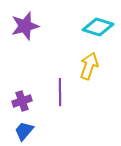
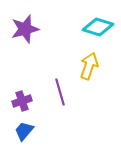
purple star: moved 3 px down
purple line: rotated 16 degrees counterclockwise
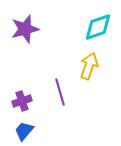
cyan diamond: rotated 36 degrees counterclockwise
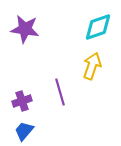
purple star: rotated 24 degrees clockwise
yellow arrow: moved 3 px right
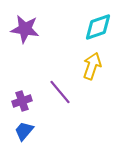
purple line: rotated 24 degrees counterclockwise
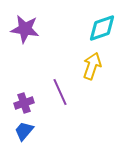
cyan diamond: moved 4 px right, 1 px down
purple line: rotated 16 degrees clockwise
purple cross: moved 2 px right, 2 px down
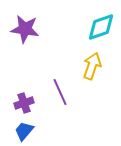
cyan diamond: moved 1 px left, 1 px up
